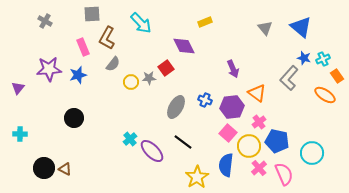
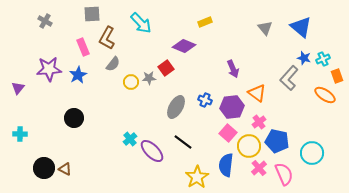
purple diamond at (184, 46): rotated 40 degrees counterclockwise
blue star at (78, 75): rotated 12 degrees counterclockwise
orange rectangle at (337, 76): rotated 16 degrees clockwise
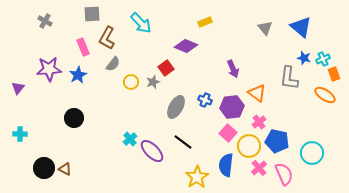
purple diamond at (184, 46): moved 2 px right
orange rectangle at (337, 76): moved 3 px left, 2 px up
gray star at (149, 78): moved 4 px right, 4 px down; rotated 16 degrees counterclockwise
gray L-shape at (289, 78): rotated 35 degrees counterclockwise
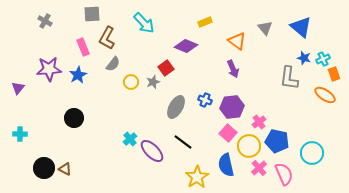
cyan arrow at (141, 23): moved 3 px right
orange triangle at (257, 93): moved 20 px left, 52 px up
blue semicircle at (226, 165): rotated 20 degrees counterclockwise
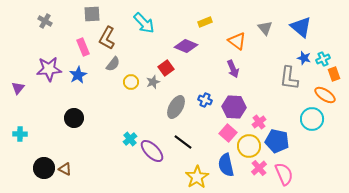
purple hexagon at (232, 107): moved 2 px right; rotated 10 degrees clockwise
cyan circle at (312, 153): moved 34 px up
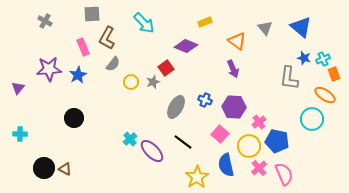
pink square at (228, 133): moved 8 px left, 1 px down
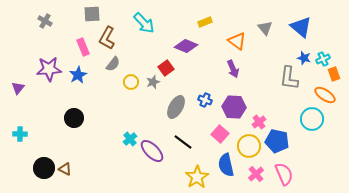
pink cross at (259, 168): moved 3 px left, 6 px down
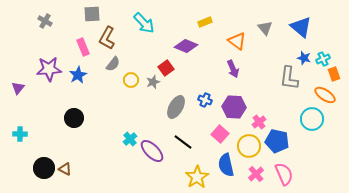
yellow circle at (131, 82): moved 2 px up
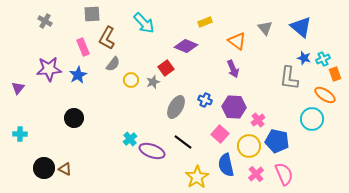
orange rectangle at (334, 74): moved 1 px right
pink cross at (259, 122): moved 1 px left, 2 px up
purple ellipse at (152, 151): rotated 25 degrees counterclockwise
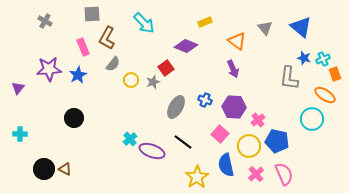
black circle at (44, 168): moved 1 px down
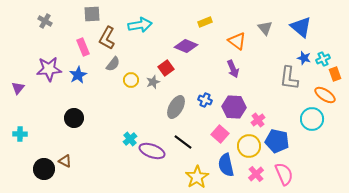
cyan arrow at (144, 23): moved 4 px left, 2 px down; rotated 55 degrees counterclockwise
brown triangle at (65, 169): moved 8 px up
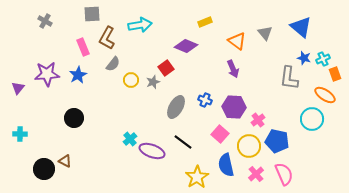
gray triangle at (265, 28): moved 5 px down
purple star at (49, 69): moved 2 px left, 5 px down
